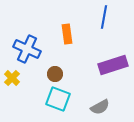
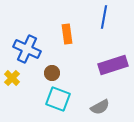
brown circle: moved 3 px left, 1 px up
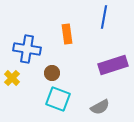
blue cross: rotated 16 degrees counterclockwise
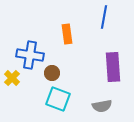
blue cross: moved 3 px right, 6 px down
purple rectangle: moved 2 px down; rotated 76 degrees counterclockwise
gray semicircle: moved 2 px right, 1 px up; rotated 18 degrees clockwise
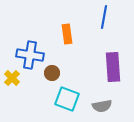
cyan square: moved 9 px right
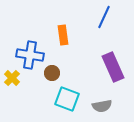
blue line: rotated 15 degrees clockwise
orange rectangle: moved 4 px left, 1 px down
purple rectangle: rotated 20 degrees counterclockwise
